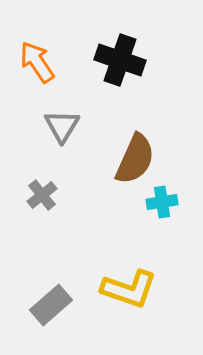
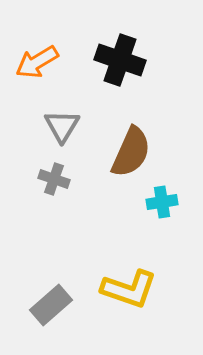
orange arrow: rotated 87 degrees counterclockwise
brown semicircle: moved 4 px left, 7 px up
gray cross: moved 12 px right, 16 px up; rotated 32 degrees counterclockwise
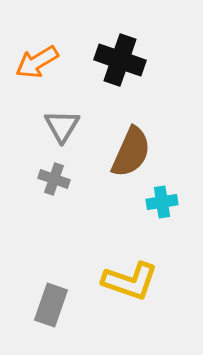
yellow L-shape: moved 1 px right, 8 px up
gray rectangle: rotated 30 degrees counterclockwise
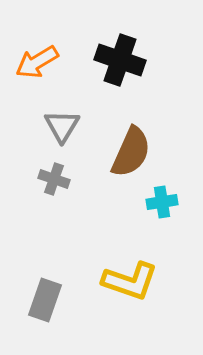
gray rectangle: moved 6 px left, 5 px up
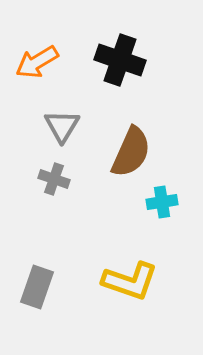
gray rectangle: moved 8 px left, 13 px up
